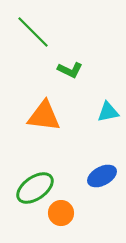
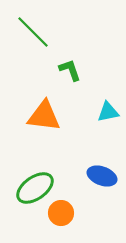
green L-shape: rotated 135 degrees counterclockwise
blue ellipse: rotated 48 degrees clockwise
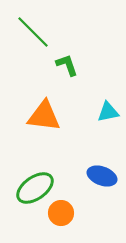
green L-shape: moved 3 px left, 5 px up
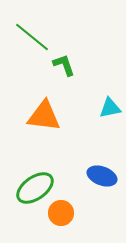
green line: moved 1 px left, 5 px down; rotated 6 degrees counterclockwise
green L-shape: moved 3 px left
cyan triangle: moved 2 px right, 4 px up
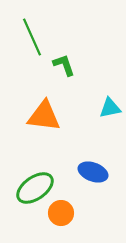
green line: rotated 27 degrees clockwise
blue ellipse: moved 9 px left, 4 px up
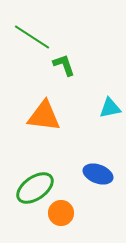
green line: rotated 33 degrees counterclockwise
blue ellipse: moved 5 px right, 2 px down
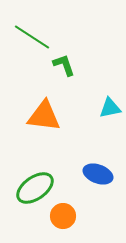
orange circle: moved 2 px right, 3 px down
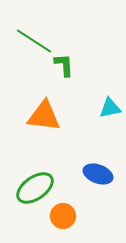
green line: moved 2 px right, 4 px down
green L-shape: rotated 15 degrees clockwise
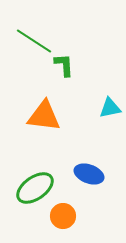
blue ellipse: moved 9 px left
